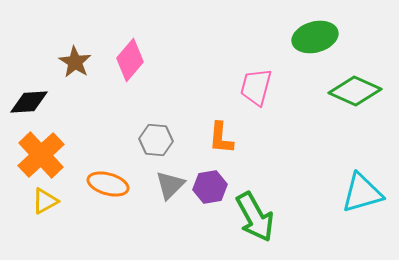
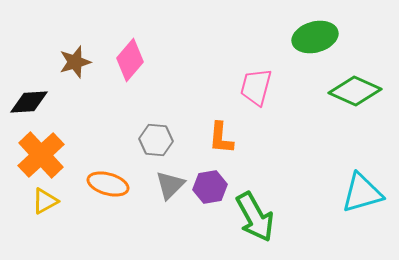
brown star: rotated 24 degrees clockwise
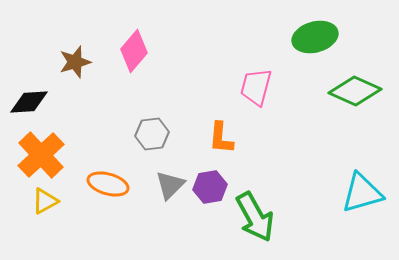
pink diamond: moved 4 px right, 9 px up
gray hexagon: moved 4 px left, 6 px up; rotated 12 degrees counterclockwise
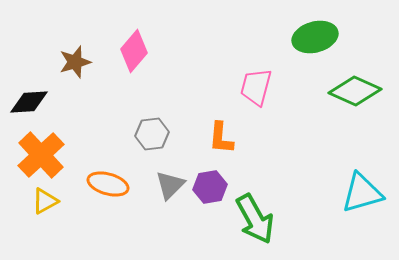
green arrow: moved 2 px down
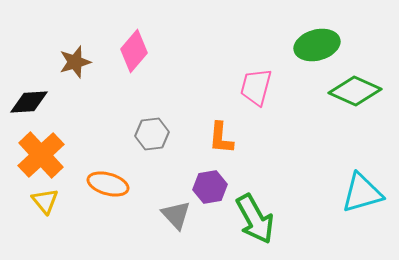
green ellipse: moved 2 px right, 8 px down
gray triangle: moved 6 px right, 30 px down; rotated 28 degrees counterclockwise
yellow triangle: rotated 40 degrees counterclockwise
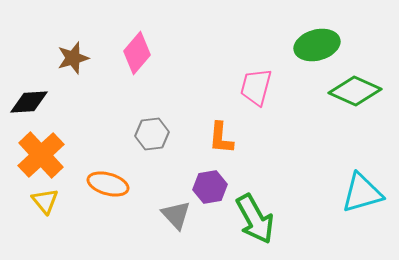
pink diamond: moved 3 px right, 2 px down
brown star: moved 2 px left, 4 px up
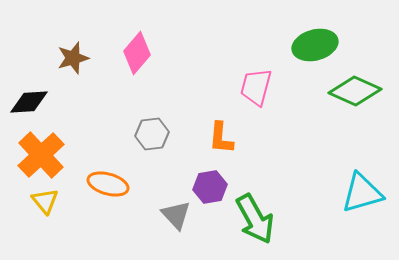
green ellipse: moved 2 px left
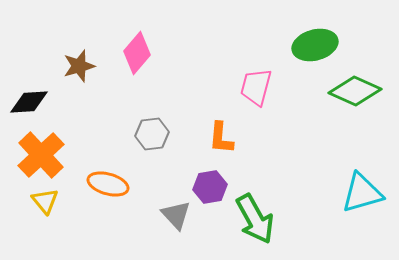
brown star: moved 6 px right, 8 px down
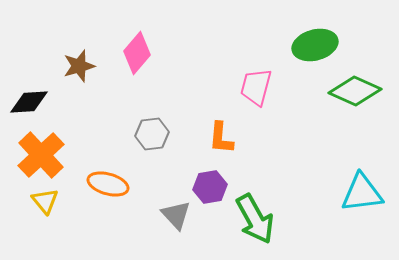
cyan triangle: rotated 9 degrees clockwise
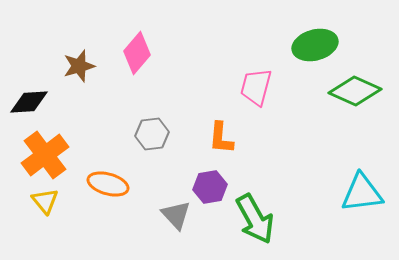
orange cross: moved 4 px right; rotated 6 degrees clockwise
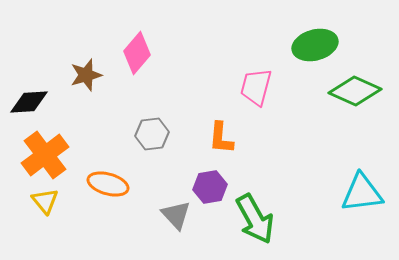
brown star: moved 7 px right, 9 px down
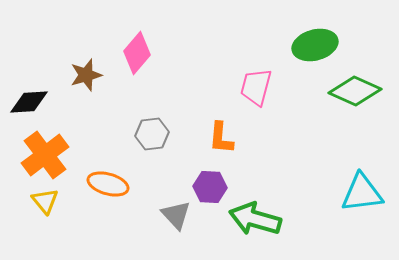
purple hexagon: rotated 12 degrees clockwise
green arrow: rotated 135 degrees clockwise
